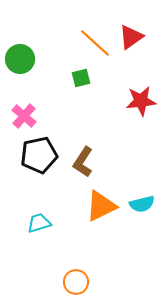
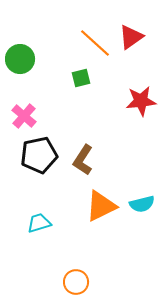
brown L-shape: moved 2 px up
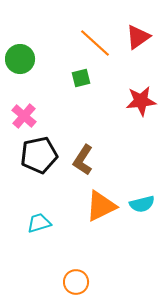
red triangle: moved 7 px right
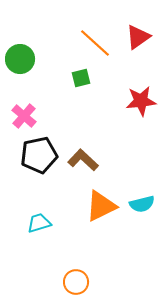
brown L-shape: rotated 100 degrees clockwise
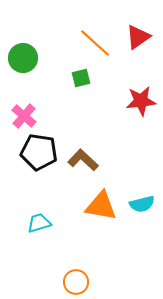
green circle: moved 3 px right, 1 px up
black pentagon: moved 3 px up; rotated 21 degrees clockwise
orange triangle: rotated 36 degrees clockwise
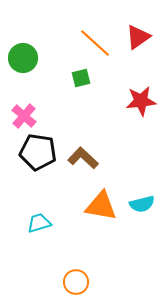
black pentagon: moved 1 px left
brown L-shape: moved 2 px up
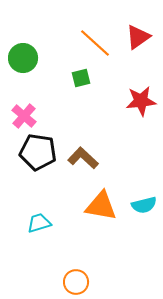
cyan semicircle: moved 2 px right, 1 px down
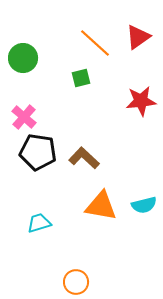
pink cross: moved 1 px down
brown L-shape: moved 1 px right
